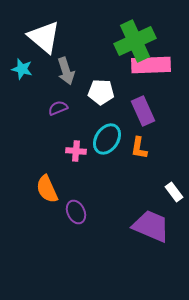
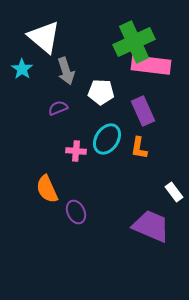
green cross: moved 1 px left, 1 px down
pink rectangle: rotated 9 degrees clockwise
cyan star: rotated 20 degrees clockwise
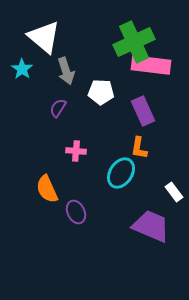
purple semicircle: rotated 36 degrees counterclockwise
cyan ellipse: moved 14 px right, 34 px down
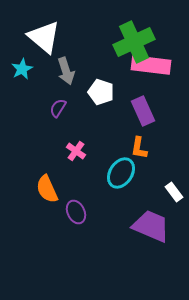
cyan star: rotated 10 degrees clockwise
white pentagon: rotated 15 degrees clockwise
pink cross: rotated 30 degrees clockwise
